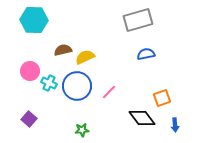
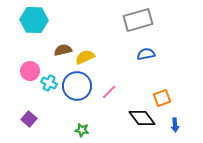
green star: rotated 16 degrees clockwise
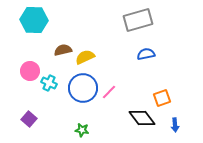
blue circle: moved 6 px right, 2 px down
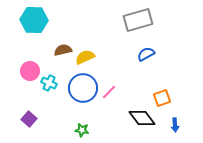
blue semicircle: rotated 18 degrees counterclockwise
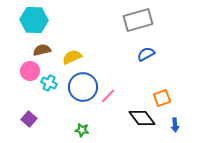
brown semicircle: moved 21 px left
yellow semicircle: moved 13 px left
blue circle: moved 1 px up
pink line: moved 1 px left, 4 px down
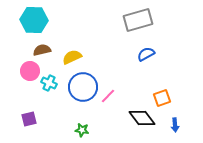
purple square: rotated 35 degrees clockwise
